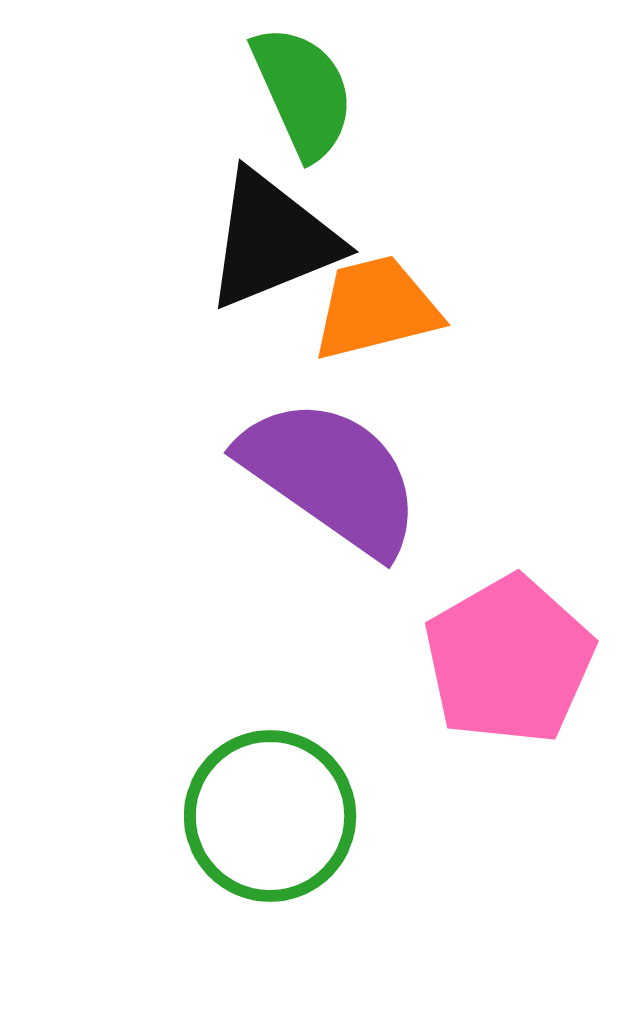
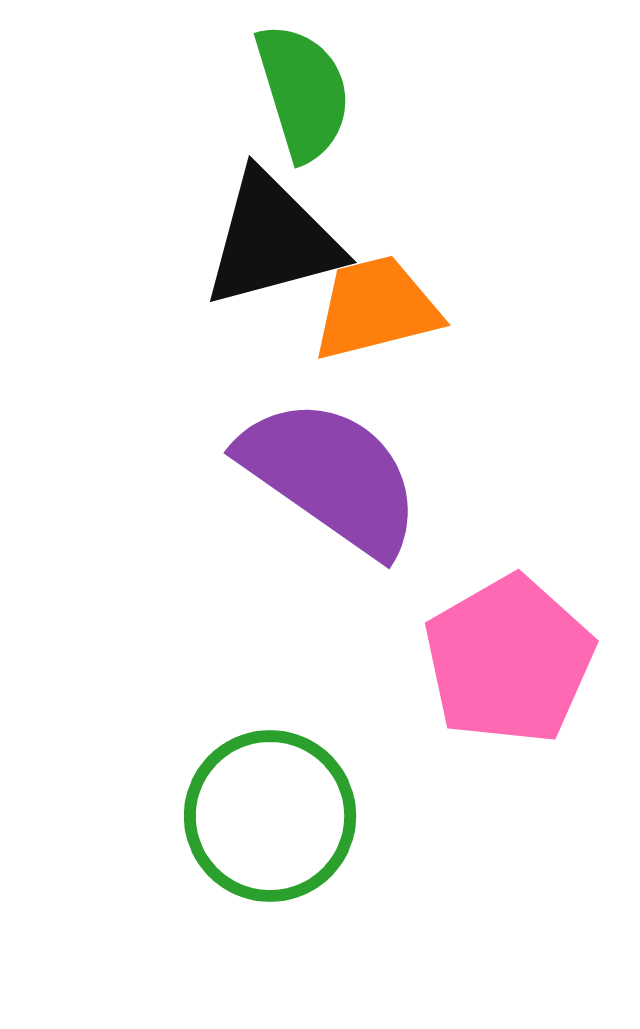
green semicircle: rotated 7 degrees clockwise
black triangle: rotated 7 degrees clockwise
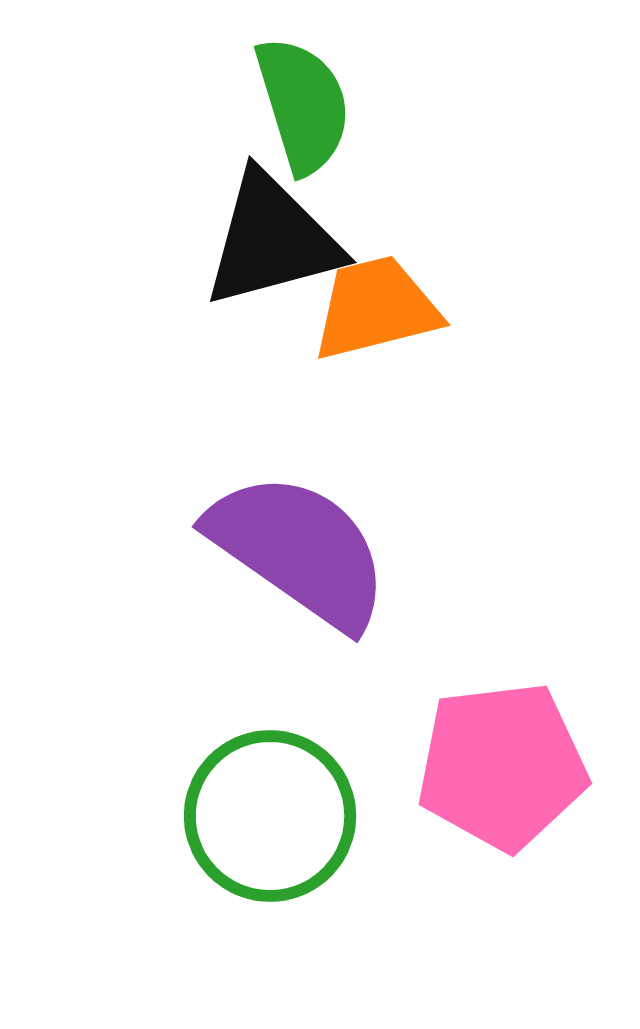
green semicircle: moved 13 px down
purple semicircle: moved 32 px left, 74 px down
pink pentagon: moved 7 px left, 106 px down; rotated 23 degrees clockwise
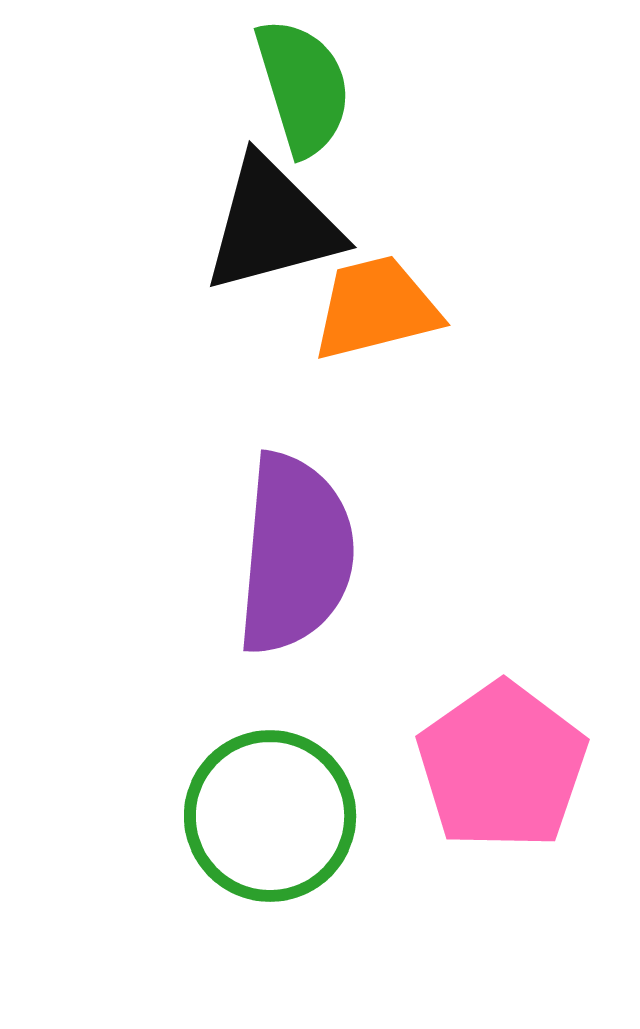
green semicircle: moved 18 px up
black triangle: moved 15 px up
purple semicircle: moved 4 px left, 4 px down; rotated 60 degrees clockwise
pink pentagon: rotated 28 degrees counterclockwise
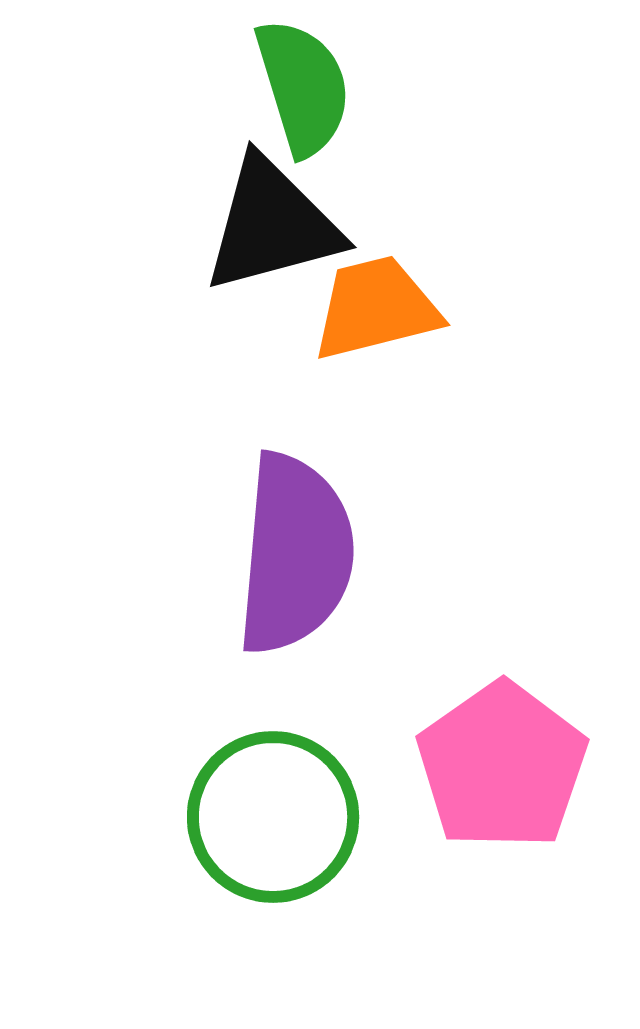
green circle: moved 3 px right, 1 px down
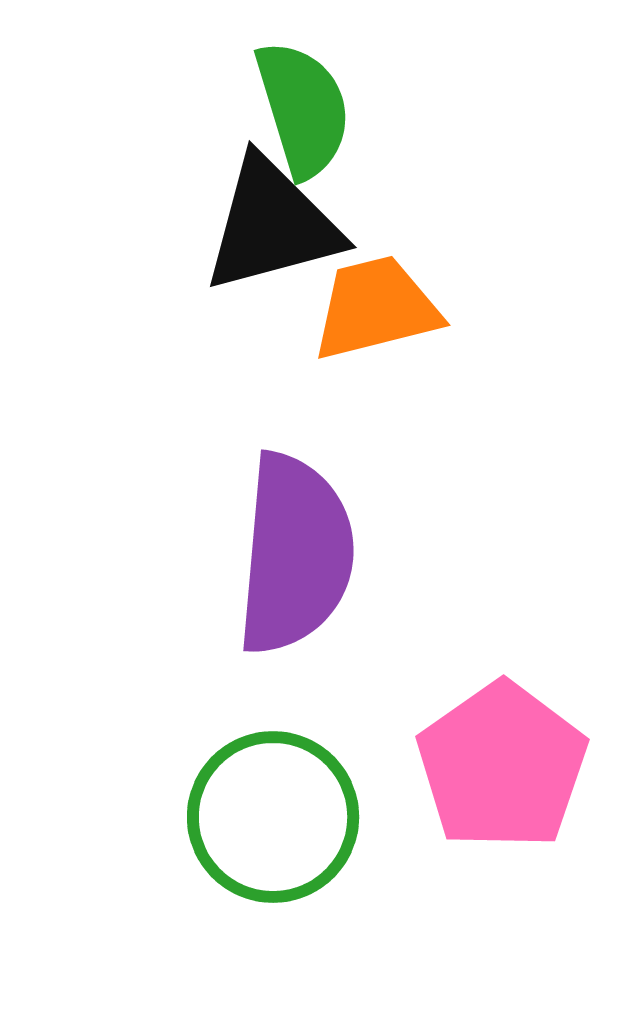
green semicircle: moved 22 px down
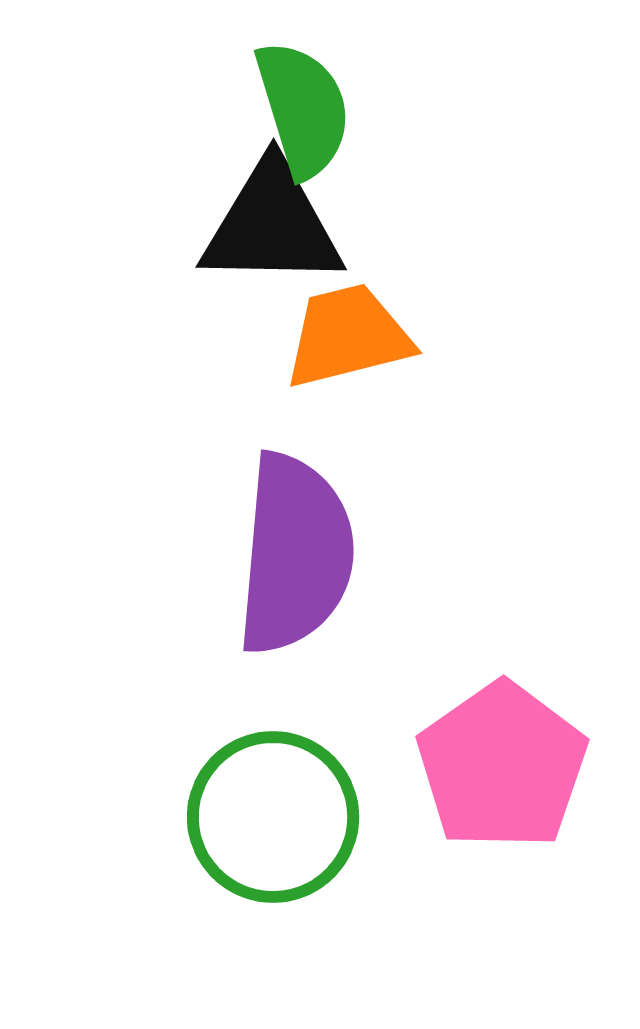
black triangle: rotated 16 degrees clockwise
orange trapezoid: moved 28 px left, 28 px down
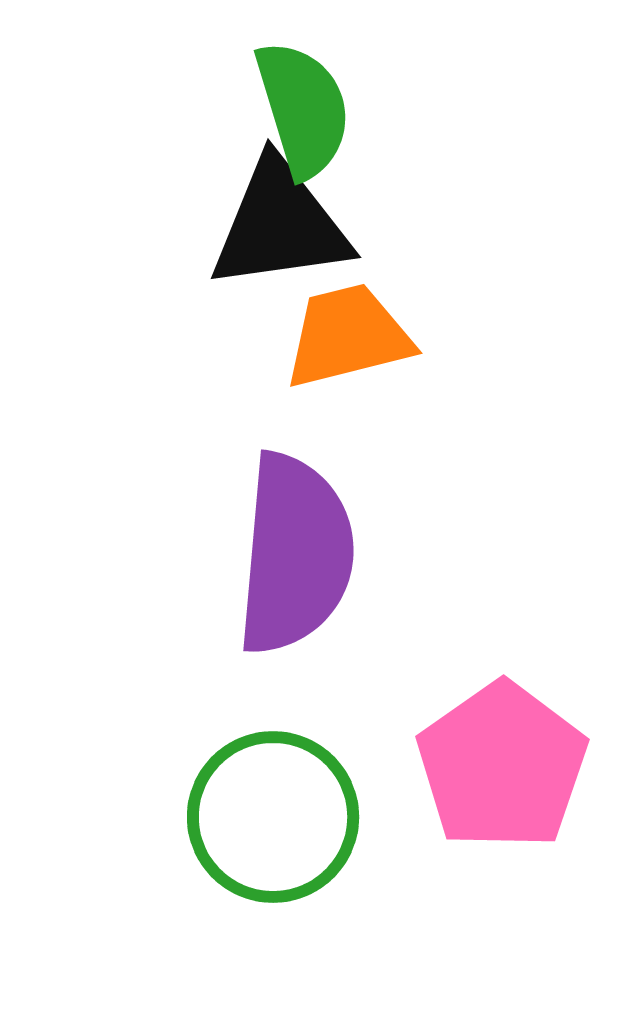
black triangle: moved 8 px right; rotated 9 degrees counterclockwise
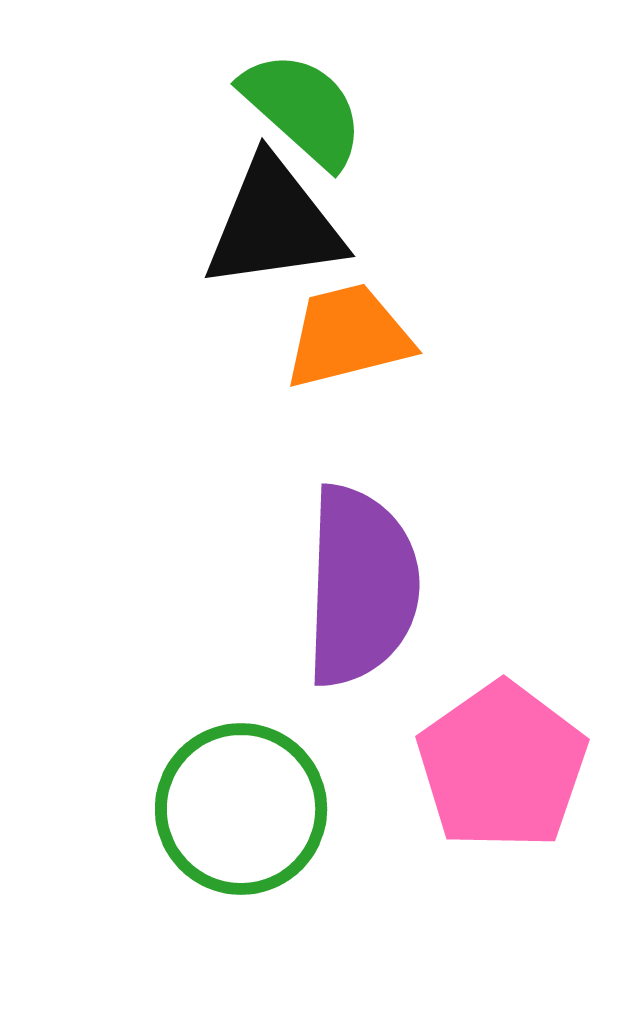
green semicircle: rotated 31 degrees counterclockwise
black triangle: moved 6 px left, 1 px up
purple semicircle: moved 66 px right, 32 px down; rotated 3 degrees counterclockwise
green circle: moved 32 px left, 8 px up
